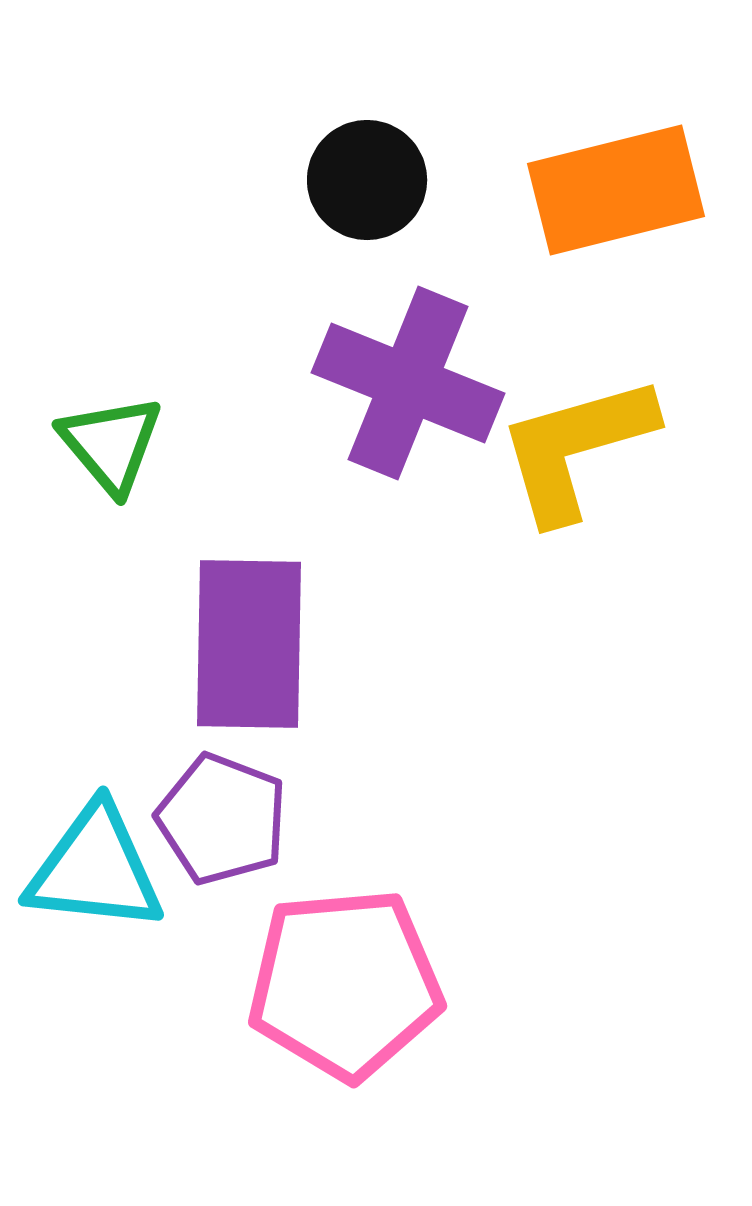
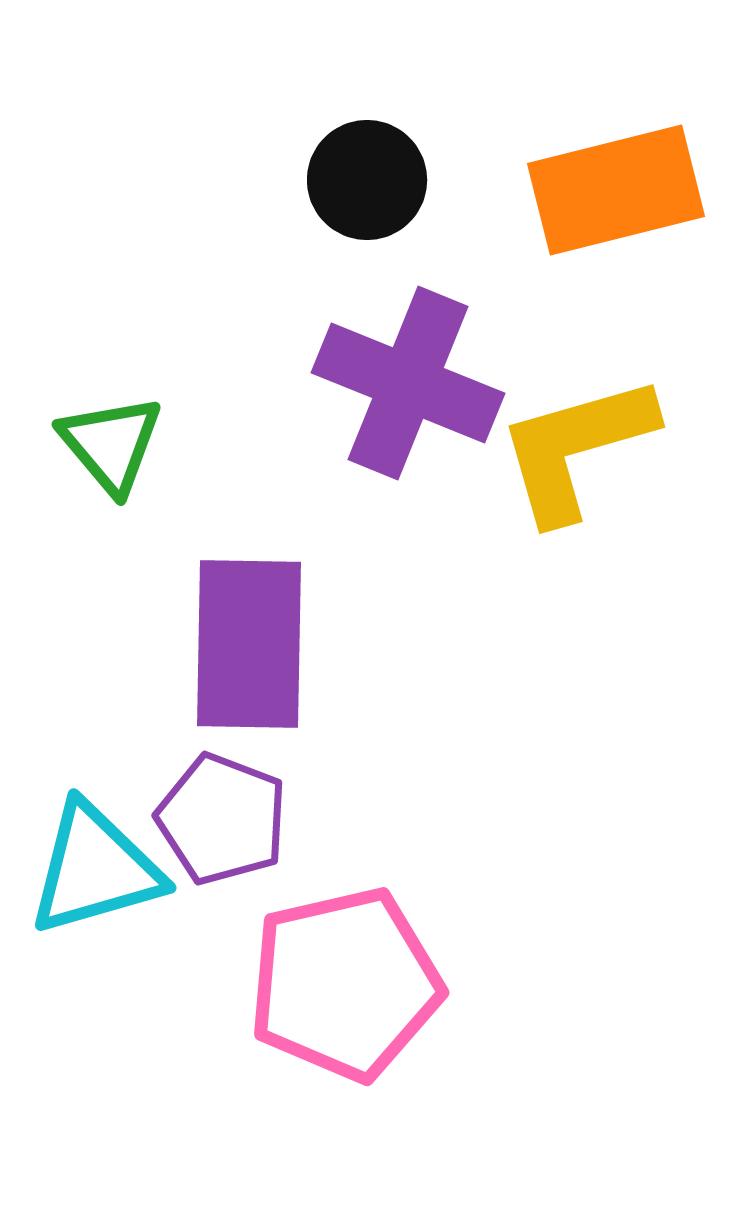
cyan triangle: rotated 22 degrees counterclockwise
pink pentagon: rotated 8 degrees counterclockwise
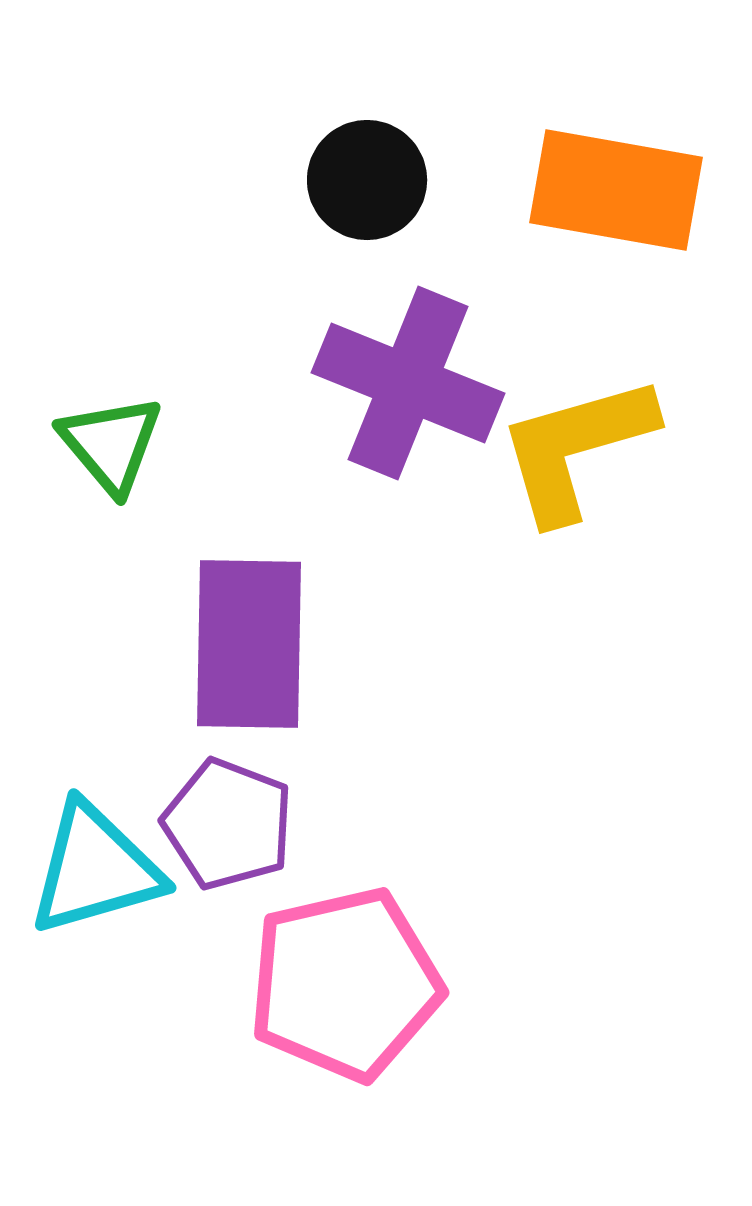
orange rectangle: rotated 24 degrees clockwise
purple pentagon: moved 6 px right, 5 px down
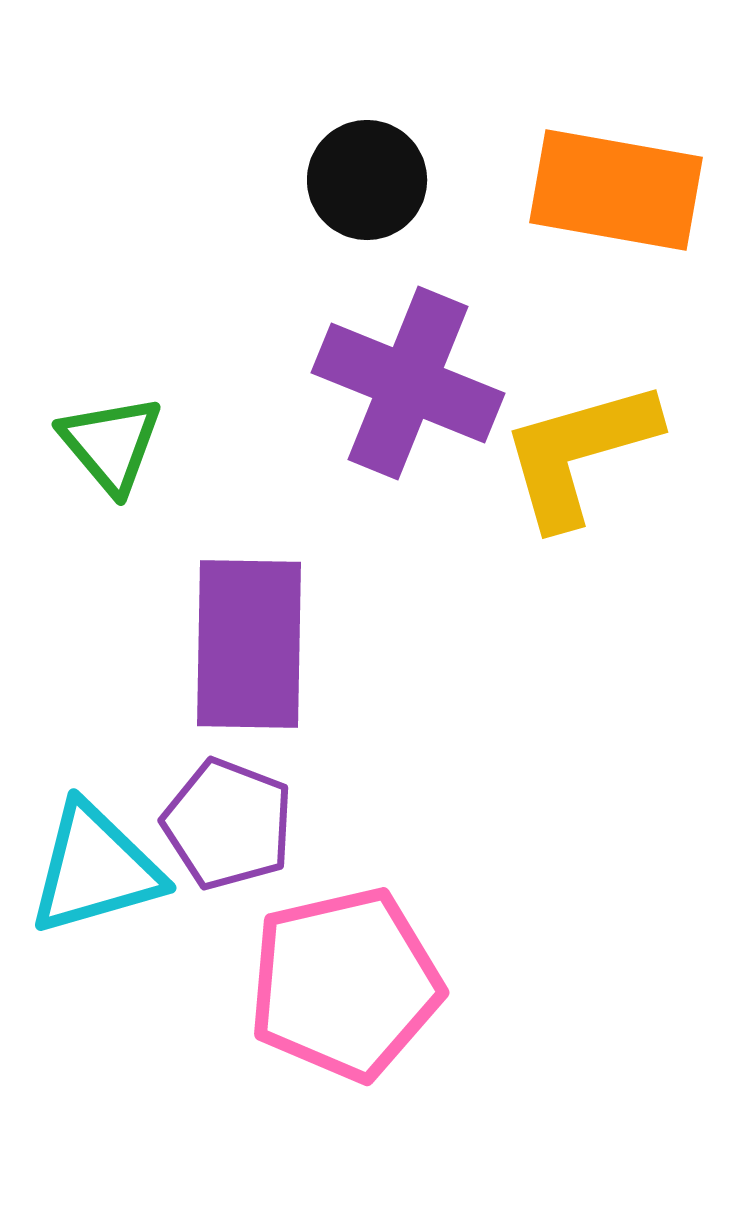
yellow L-shape: moved 3 px right, 5 px down
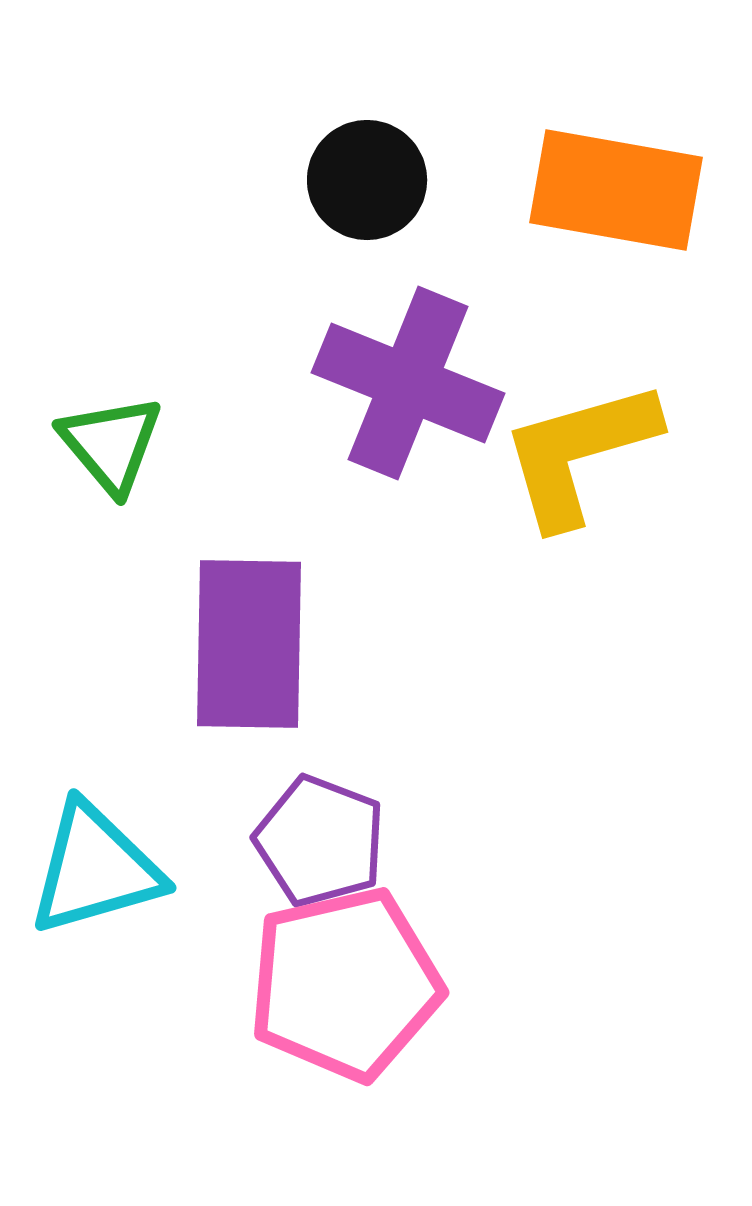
purple pentagon: moved 92 px right, 17 px down
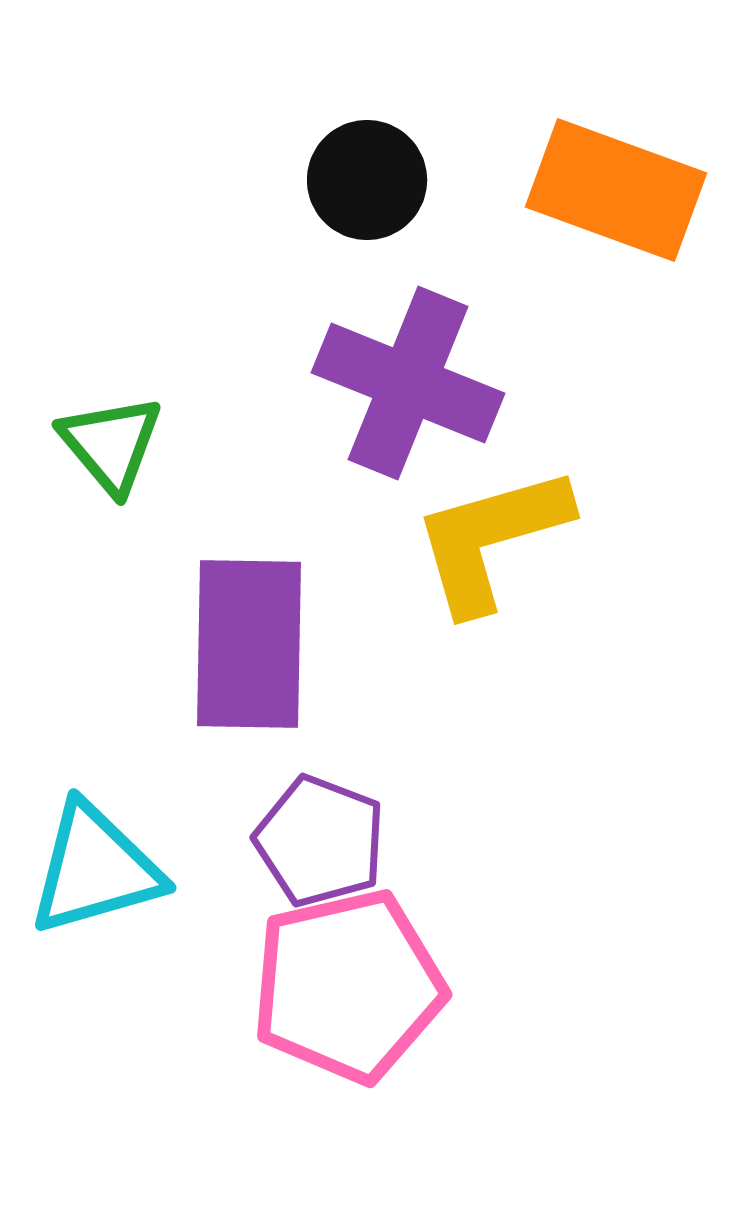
orange rectangle: rotated 10 degrees clockwise
yellow L-shape: moved 88 px left, 86 px down
pink pentagon: moved 3 px right, 2 px down
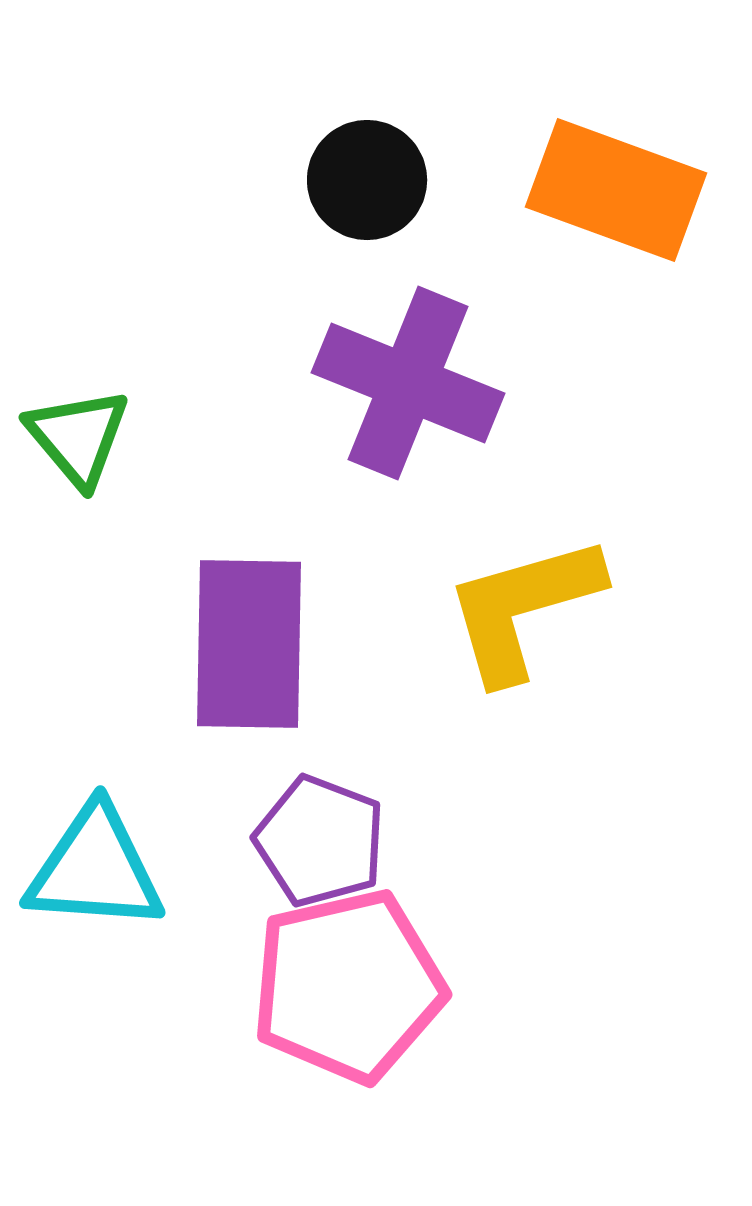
green triangle: moved 33 px left, 7 px up
yellow L-shape: moved 32 px right, 69 px down
cyan triangle: rotated 20 degrees clockwise
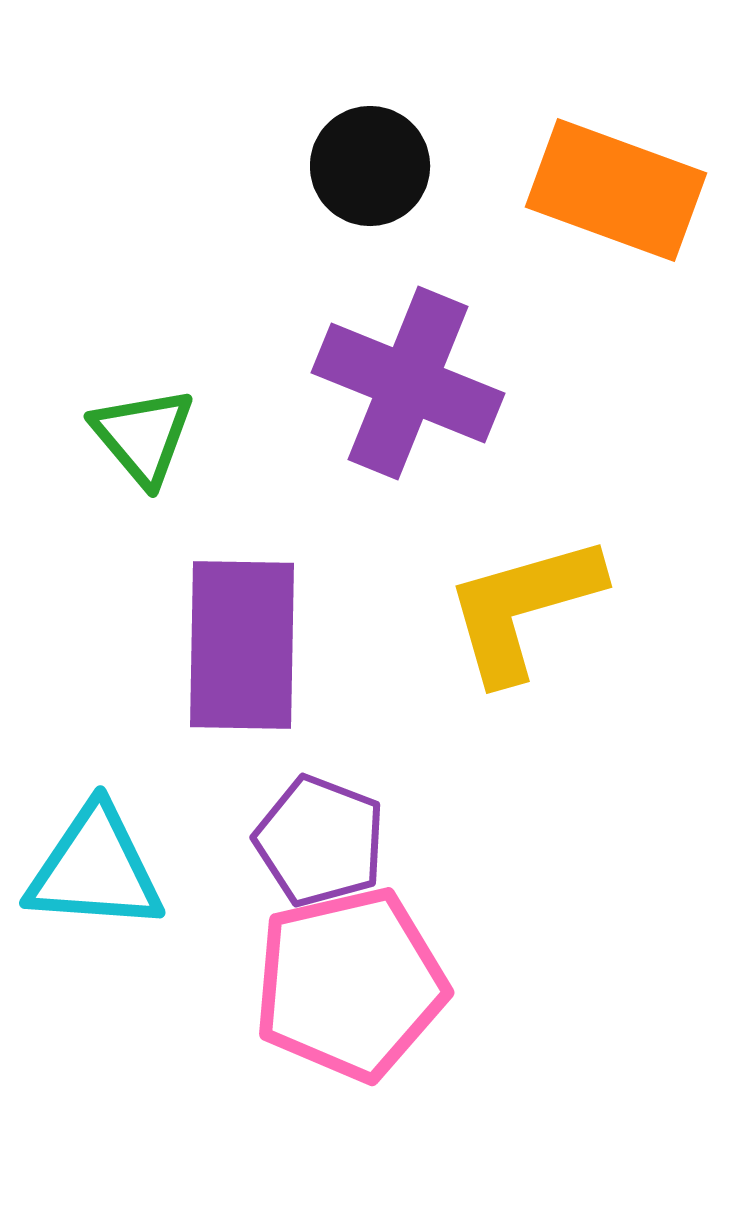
black circle: moved 3 px right, 14 px up
green triangle: moved 65 px right, 1 px up
purple rectangle: moved 7 px left, 1 px down
pink pentagon: moved 2 px right, 2 px up
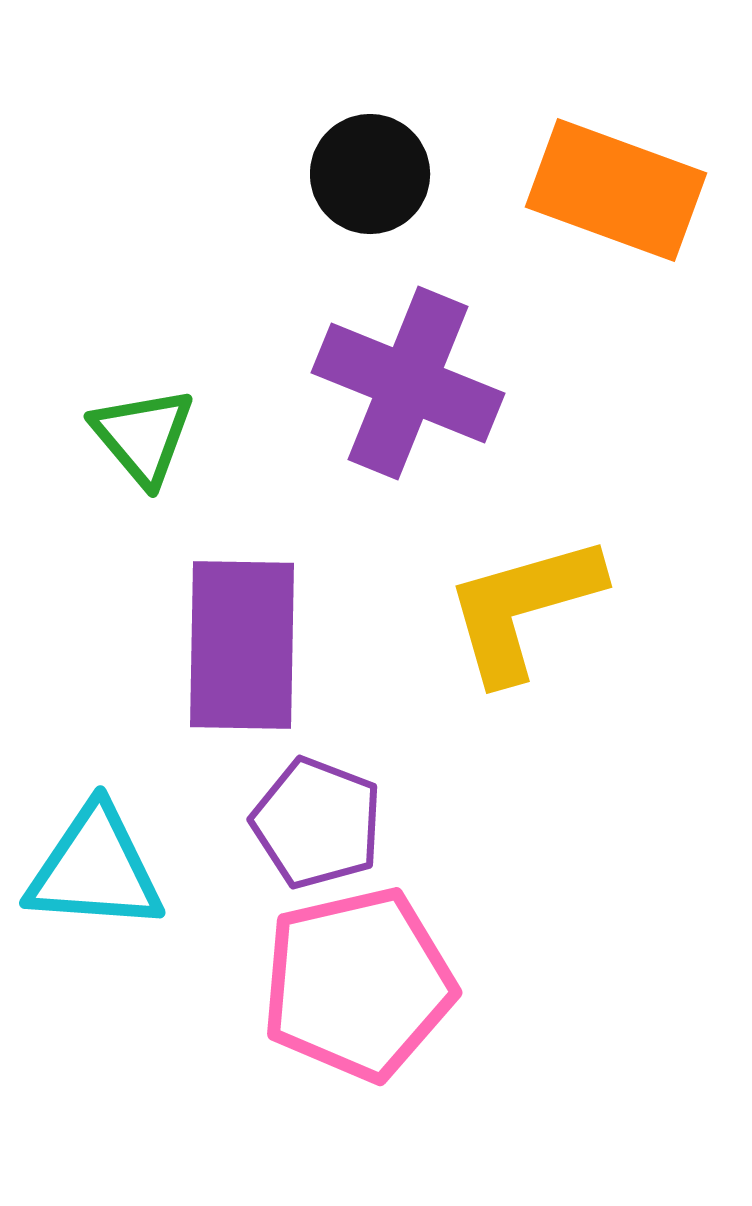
black circle: moved 8 px down
purple pentagon: moved 3 px left, 18 px up
pink pentagon: moved 8 px right
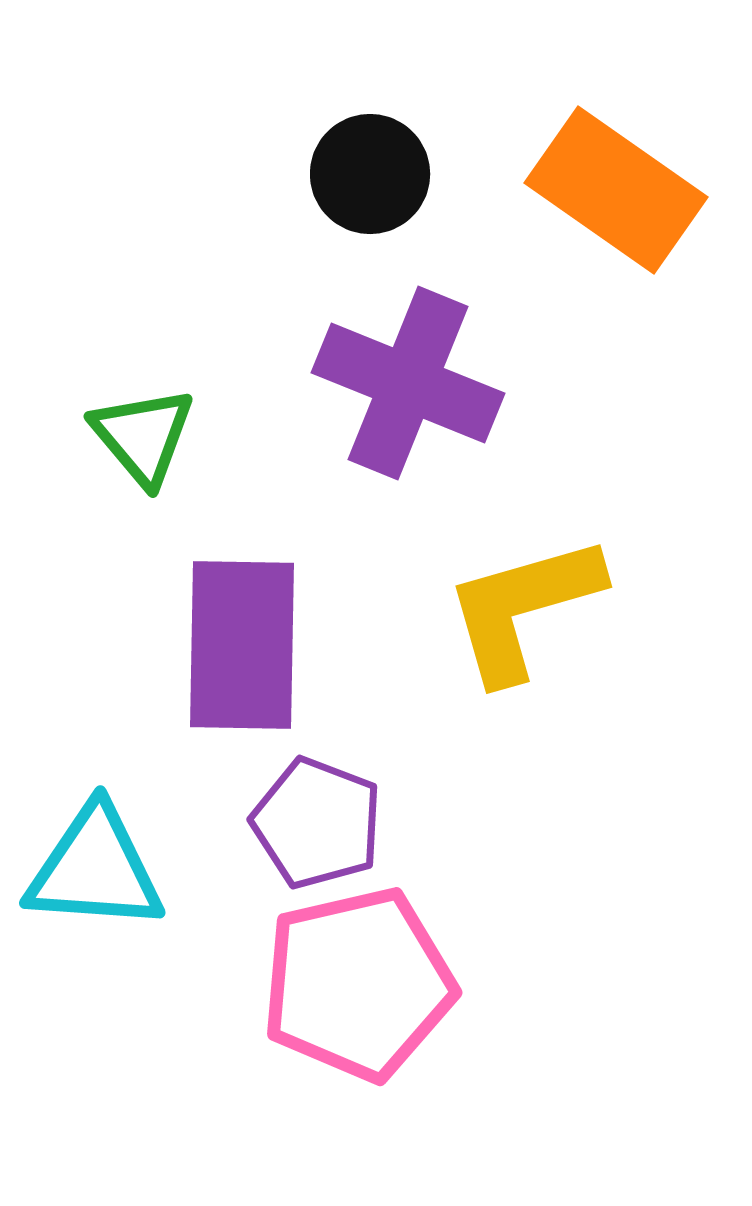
orange rectangle: rotated 15 degrees clockwise
